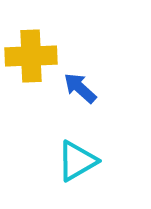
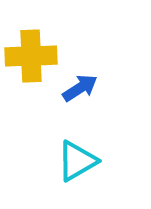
blue arrow: rotated 105 degrees clockwise
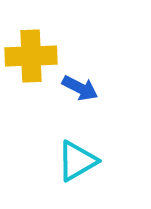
blue arrow: rotated 60 degrees clockwise
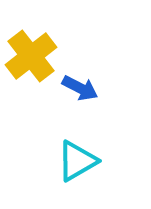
yellow cross: rotated 36 degrees counterclockwise
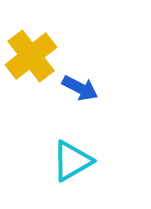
cyan triangle: moved 5 px left
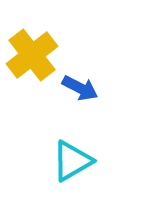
yellow cross: moved 1 px right, 1 px up
